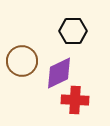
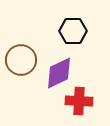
brown circle: moved 1 px left, 1 px up
red cross: moved 4 px right, 1 px down
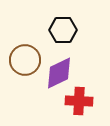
black hexagon: moved 10 px left, 1 px up
brown circle: moved 4 px right
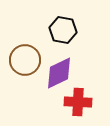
black hexagon: rotated 12 degrees clockwise
red cross: moved 1 px left, 1 px down
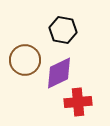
red cross: rotated 8 degrees counterclockwise
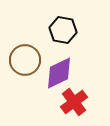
red cross: moved 4 px left; rotated 32 degrees counterclockwise
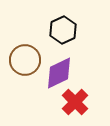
black hexagon: rotated 24 degrees clockwise
red cross: moved 1 px right; rotated 8 degrees counterclockwise
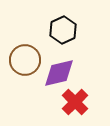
purple diamond: rotated 12 degrees clockwise
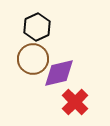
black hexagon: moved 26 px left, 3 px up
brown circle: moved 8 px right, 1 px up
